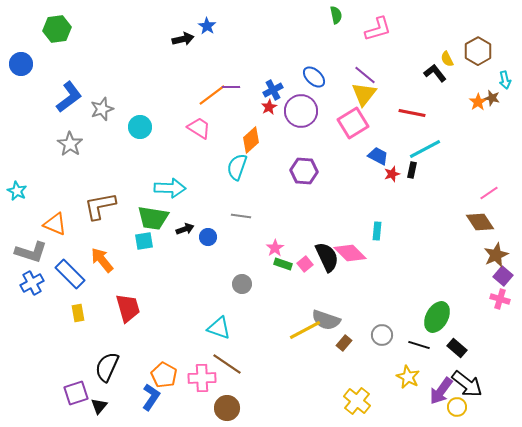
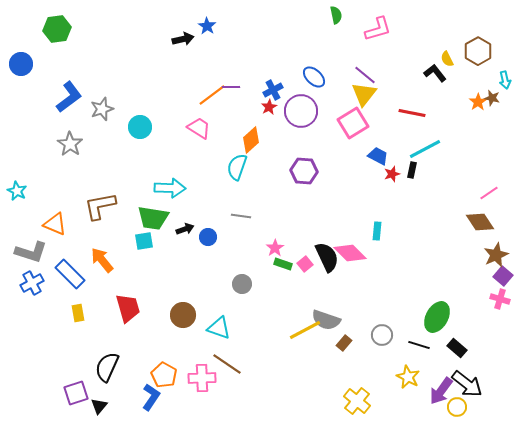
brown circle at (227, 408): moved 44 px left, 93 px up
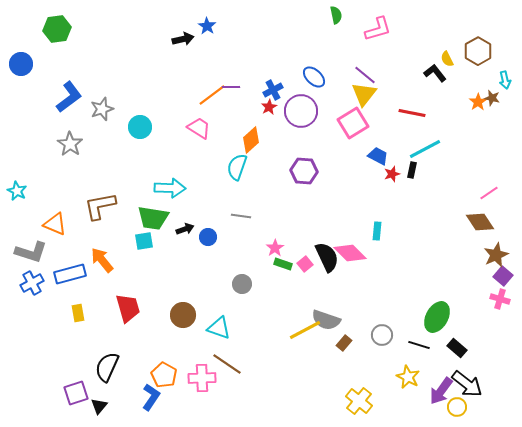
blue rectangle at (70, 274): rotated 60 degrees counterclockwise
yellow cross at (357, 401): moved 2 px right
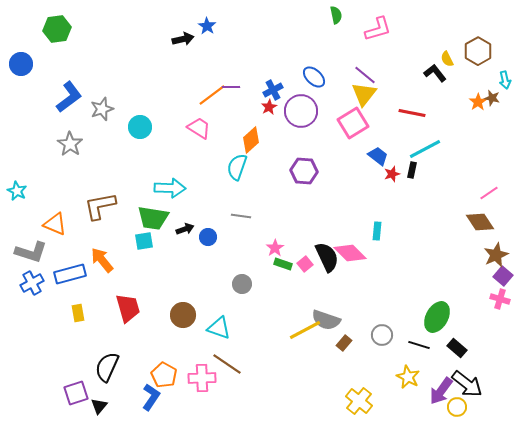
blue trapezoid at (378, 156): rotated 10 degrees clockwise
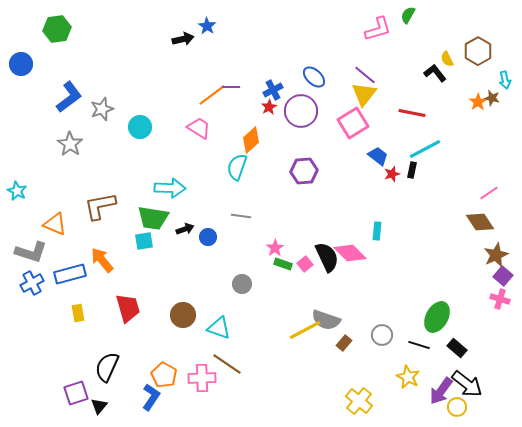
green semicircle at (336, 15): moved 72 px right; rotated 138 degrees counterclockwise
purple hexagon at (304, 171): rotated 8 degrees counterclockwise
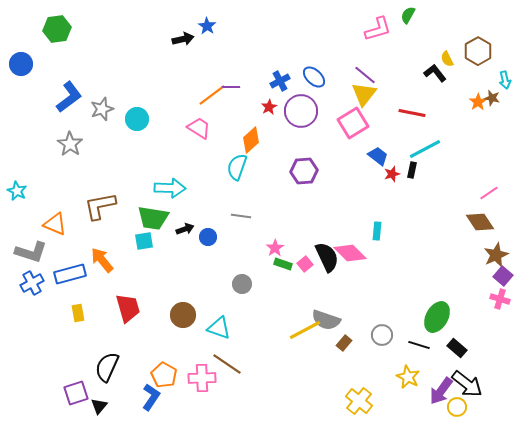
blue cross at (273, 90): moved 7 px right, 9 px up
cyan circle at (140, 127): moved 3 px left, 8 px up
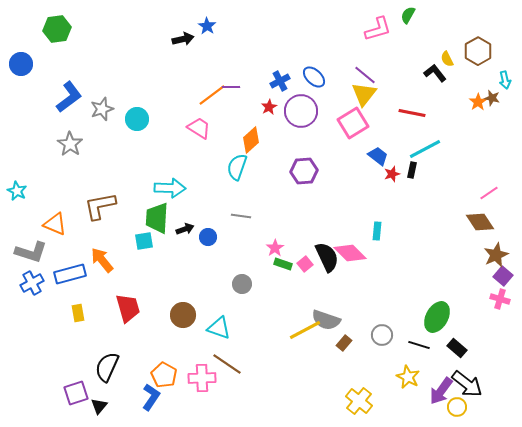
green trapezoid at (153, 218): moved 4 px right; rotated 84 degrees clockwise
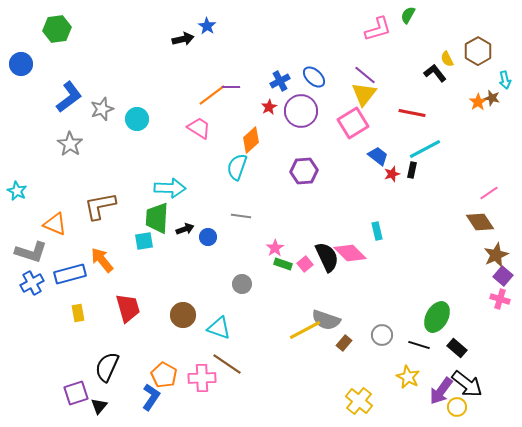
cyan rectangle at (377, 231): rotated 18 degrees counterclockwise
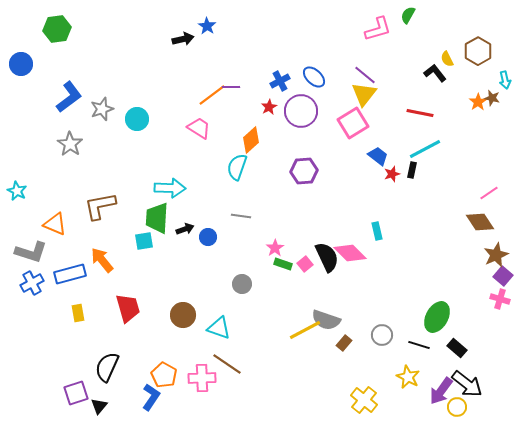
red line at (412, 113): moved 8 px right
yellow cross at (359, 401): moved 5 px right, 1 px up
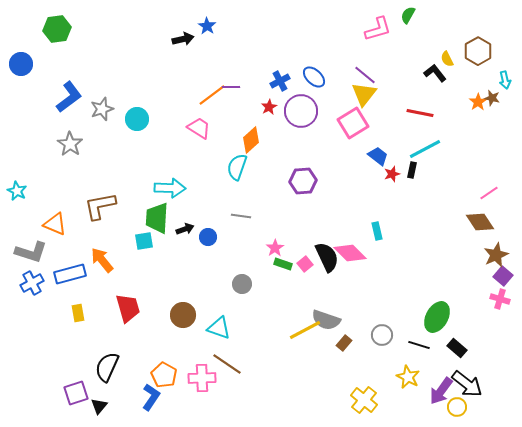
purple hexagon at (304, 171): moved 1 px left, 10 px down
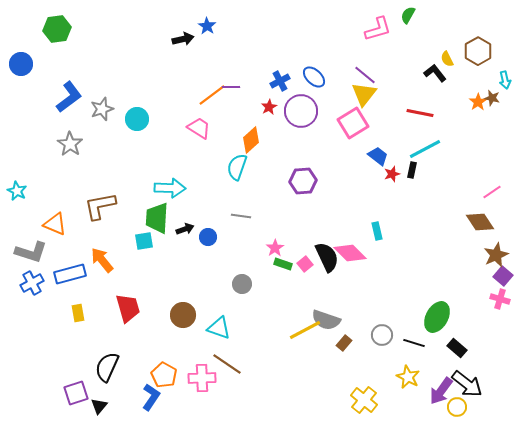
pink line at (489, 193): moved 3 px right, 1 px up
black line at (419, 345): moved 5 px left, 2 px up
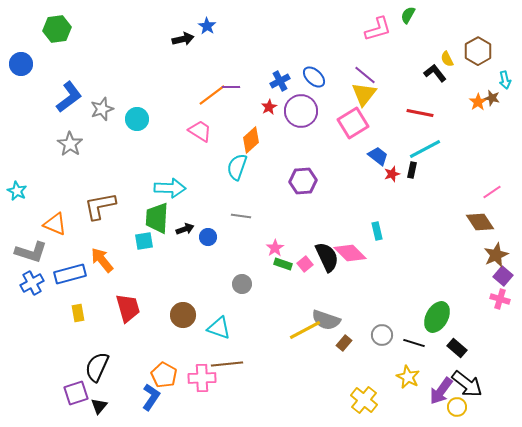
pink trapezoid at (199, 128): moved 1 px right, 3 px down
brown line at (227, 364): rotated 40 degrees counterclockwise
black semicircle at (107, 367): moved 10 px left
